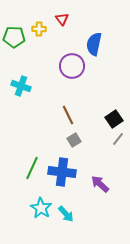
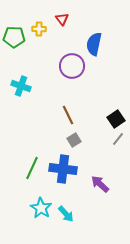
black square: moved 2 px right
blue cross: moved 1 px right, 3 px up
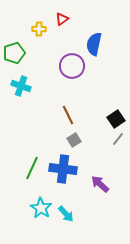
red triangle: rotated 32 degrees clockwise
green pentagon: moved 16 px down; rotated 20 degrees counterclockwise
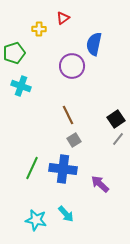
red triangle: moved 1 px right, 1 px up
cyan star: moved 5 px left, 12 px down; rotated 20 degrees counterclockwise
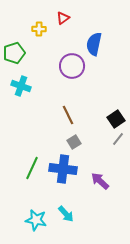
gray square: moved 2 px down
purple arrow: moved 3 px up
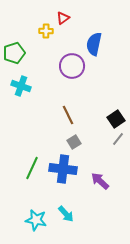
yellow cross: moved 7 px right, 2 px down
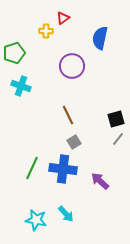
blue semicircle: moved 6 px right, 6 px up
black square: rotated 18 degrees clockwise
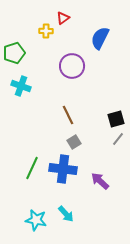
blue semicircle: rotated 15 degrees clockwise
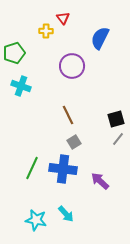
red triangle: rotated 32 degrees counterclockwise
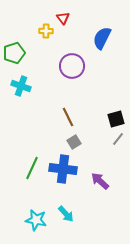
blue semicircle: moved 2 px right
brown line: moved 2 px down
